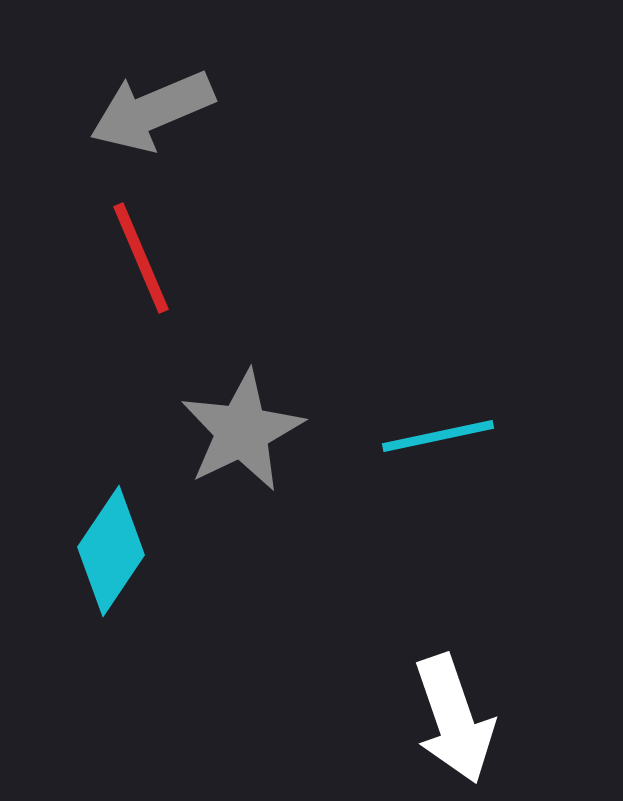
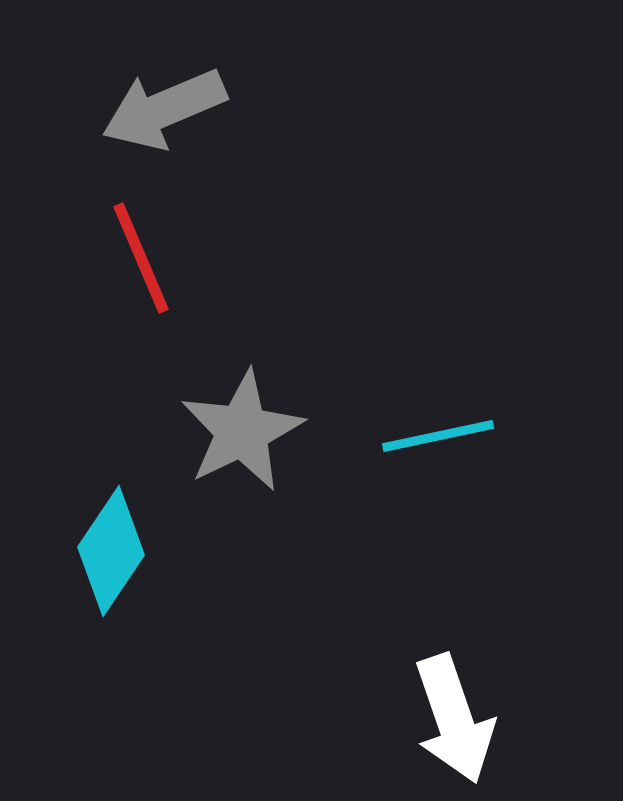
gray arrow: moved 12 px right, 2 px up
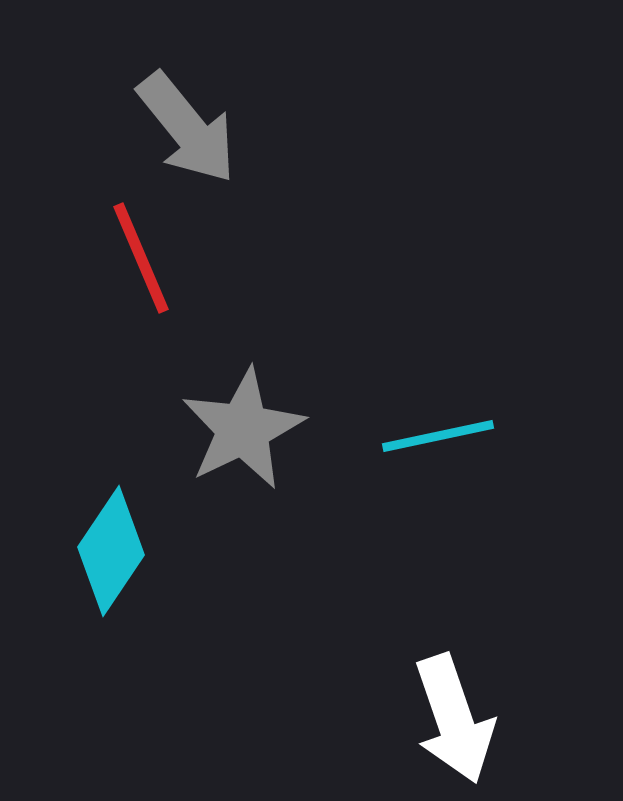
gray arrow: moved 23 px right, 19 px down; rotated 106 degrees counterclockwise
gray star: moved 1 px right, 2 px up
